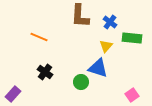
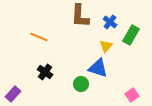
green rectangle: moved 1 px left, 3 px up; rotated 66 degrees counterclockwise
green circle: moved 2 px down
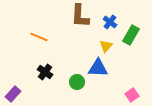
blue triangle: rotated 15 degrees counterclockwise
green circle: moved 4 px left, 2 px up
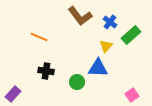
brown L-shape: rotated 40 degrees counterclockwise
green rectangle: rotated 18 degrees clockwise
black cross: moved 1 px right, 1 px up; rotated 28 degrees counterclockwise
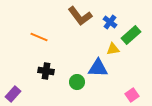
yellow triangle: moved 7 px right, 3 px down; rotated 40 degrees clockwise
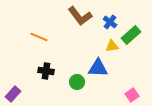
yellow triangle: moved 1 px left, 3 px up
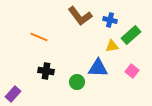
blue cross: moved 2 px up; rotated 24 degrees counterclockwise
pink square: moved 24 px up; rotated 16 degrees counterclockwise
